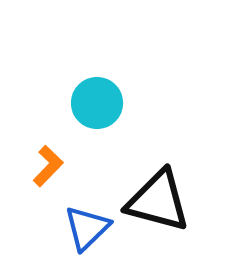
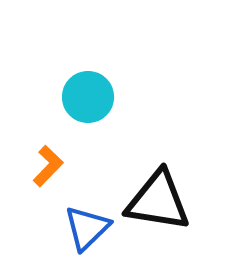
cyan circle: moved 9 px left, 6 px up
black triangle: rotated 6 degrees counterclockwise
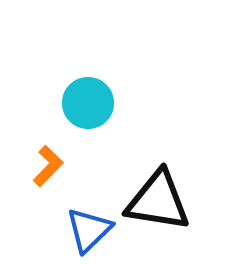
cyan circle: moved 6 px down
blue triangle: moved 2 px right, 2 px down
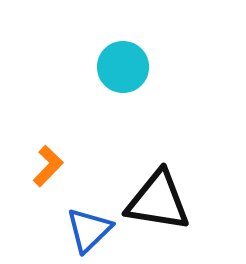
cyan circle: moved 35 px right, 36 px up
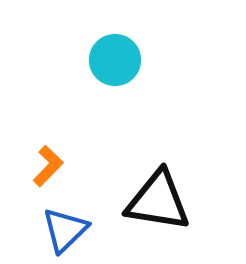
cyan circle: moved 8 px left, 7 px up
blue triangle: moved 24 px left
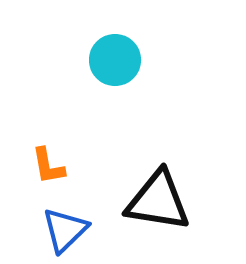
orange L-shape: rotated 126 degrees clockwise
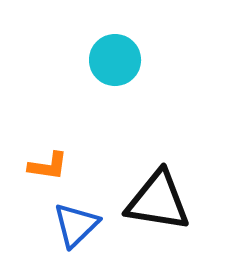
orange L-shape: rotated 72 degrees counterclockwise
blue triangle: moved 11 px right, 5 px up
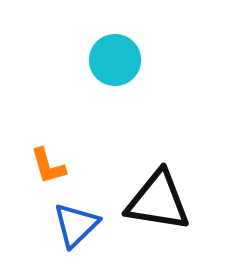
orange L-shape: rotated 66 degrees clockwise
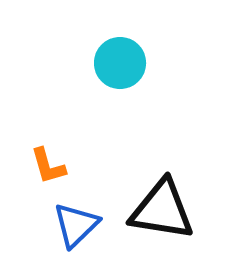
cyan circle: moved 5 px right, 3 px down
black triangle: moved 4 px right, 9 px down
